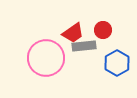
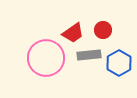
gray rectangle: moved 5 px right, 9 px down
blue hexagon: moved 2 px right
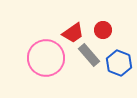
gray rectangle: rotated 55 degrees clockwise
blue hexagon: rotated 10 degrees counterclockwise
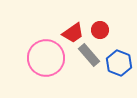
red circle: moved 3 px left
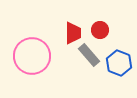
red trapezoid: rotated 55 degrees counterclockwise
pink circle: moved 14 px left, 2 px up
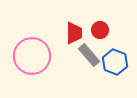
red trapezoid: moved 1 px right
blue hexagon: moved 4 px left, 1 px up
